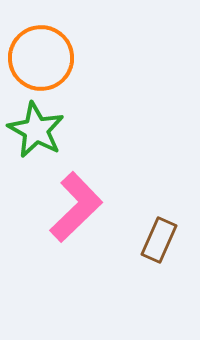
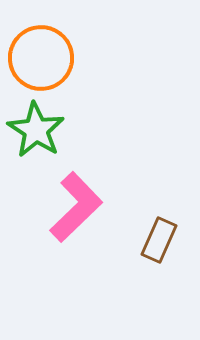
green star: rotated 4 degrees clockwise
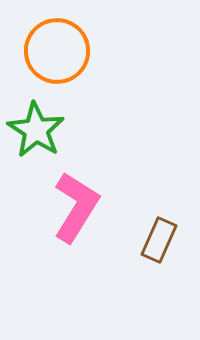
orange circle: moved 16 px right, 7 px up
pink L-shape: rotated 14 degrees counterclockwise
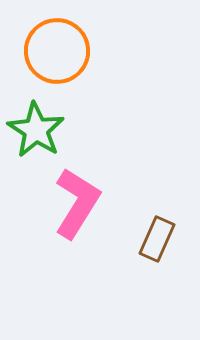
pink L-shape: moved 1 px right, 4 px up
brown rectangle: moved 2 px left, 1 px up
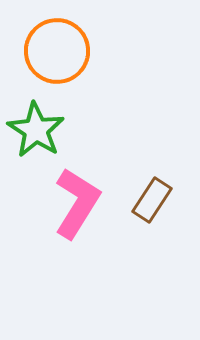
brown rectangle: moved 5 px left, 39 px up; rotated 9 degrees clockwise
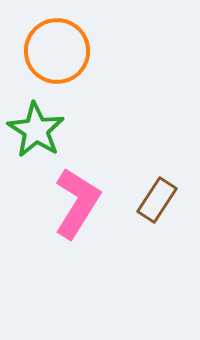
brown rectangle: moved 5 px right
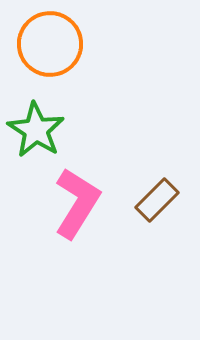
orange circle: moved 7 px left, 7 px up
brown rectangle: rotated 12 degrees clockwise
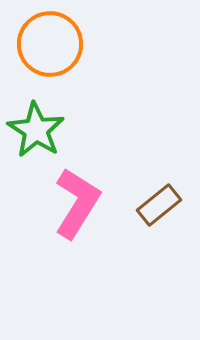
brown rectangle: moved 2 px right, 5 px down; rotated 6 degrees clockwise
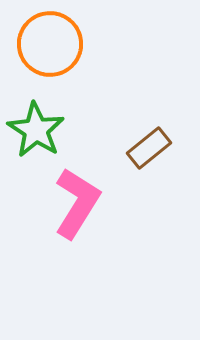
brown rectangle: moved 10 px left, 57 px up
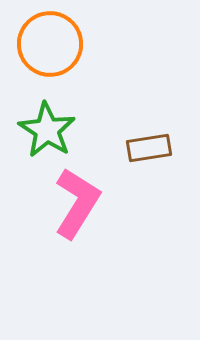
green star: moved 11 px right
brown rectangle: rotated 30 degrees clockwise
